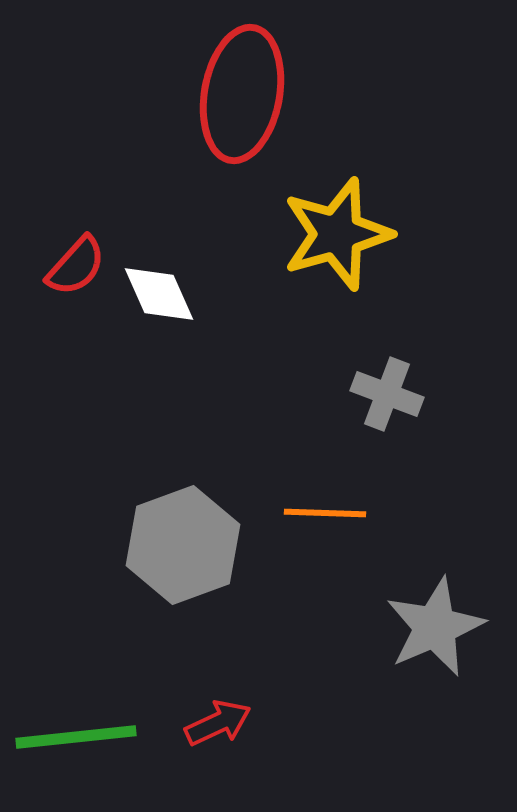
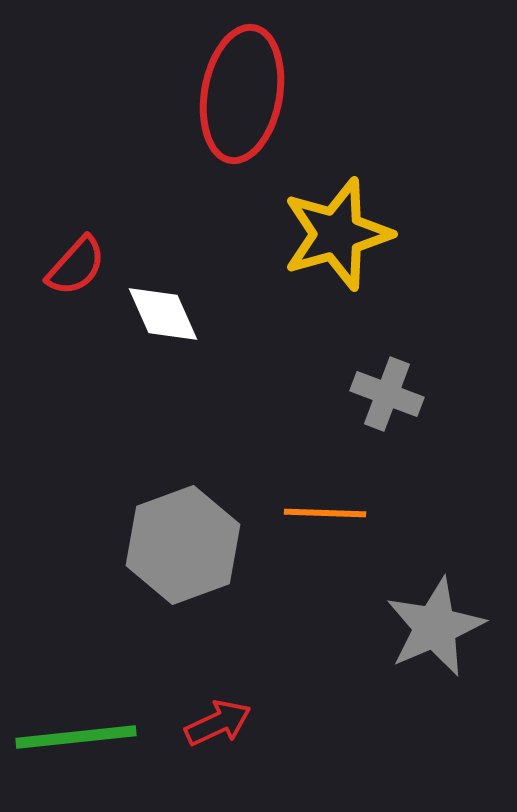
white diamond: moved 4 px right, 20 px down
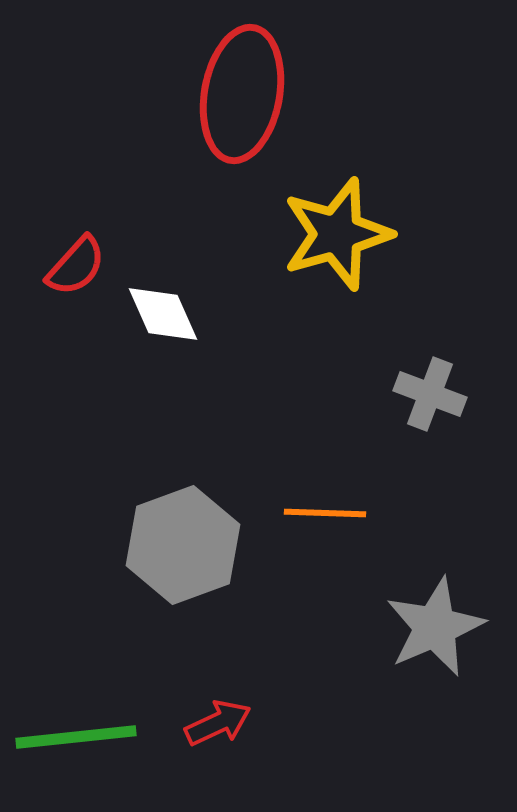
gray cross: moved 43 px right
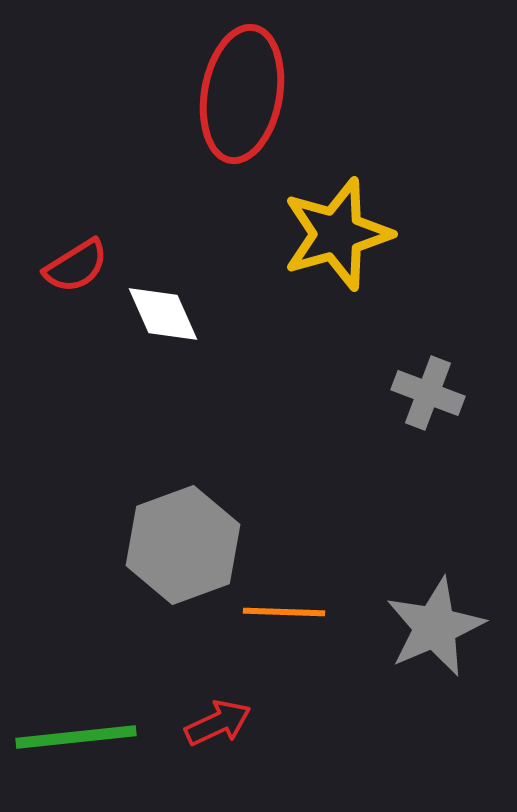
red semicircle: rotated 16 degrees clockwise
gray cross: moved 2 px left, 1 px up
orange line: moved 41 px left, 99 px down
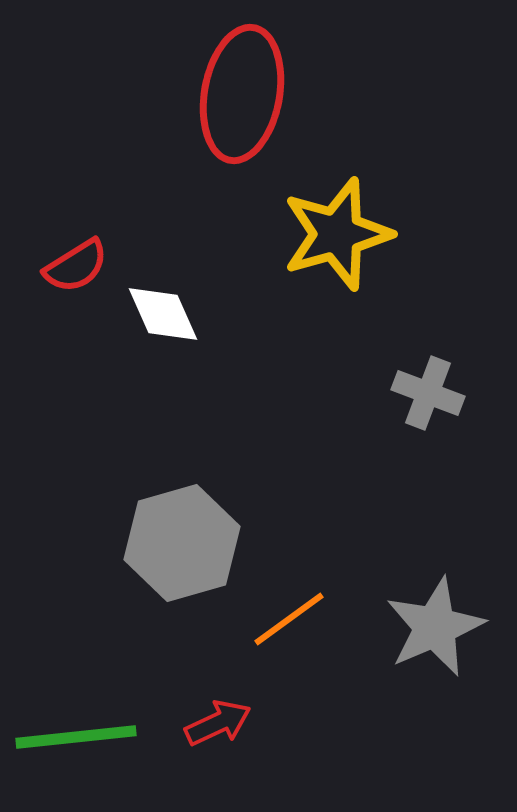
gray hexagon: moved 1 px left, 2 px up; rotated 4 degrees clockwise
orange line: moved 5 px right, 7 px down; rotated 38 degrees counterclockwise
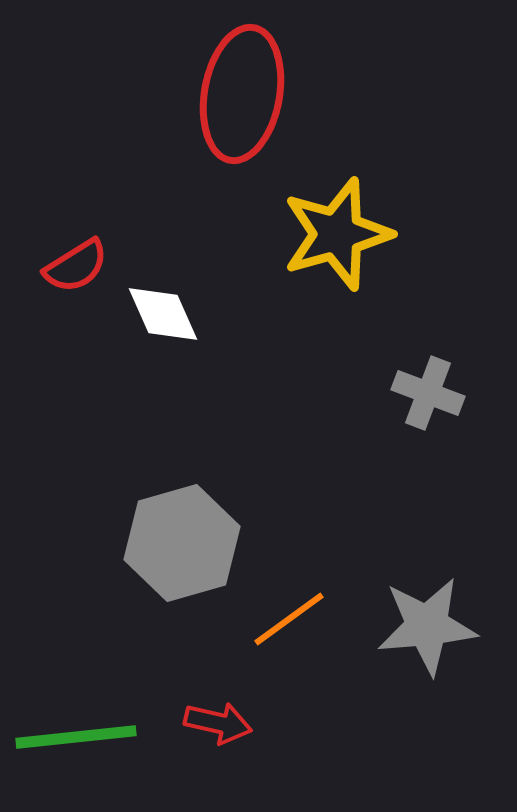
gray star: moved 8 px left, 1 px up; rotated 18 degrees clockwise
red arrow: rotated 38 degrees clockwise
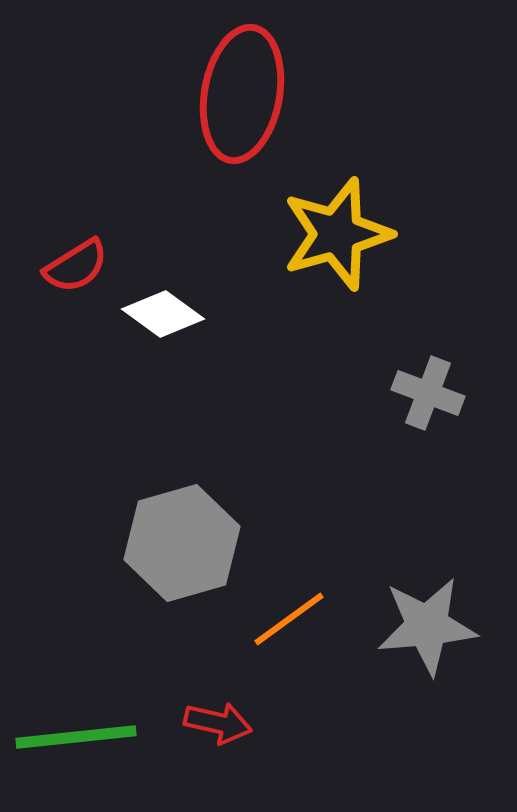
white diamond: rotated 30 degrees counterclockwise
